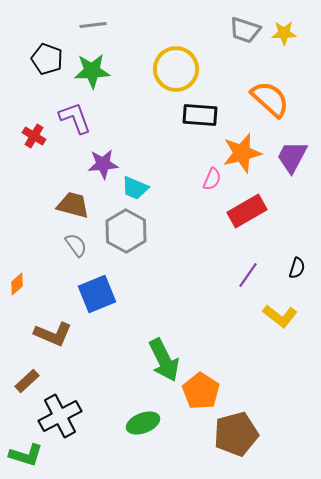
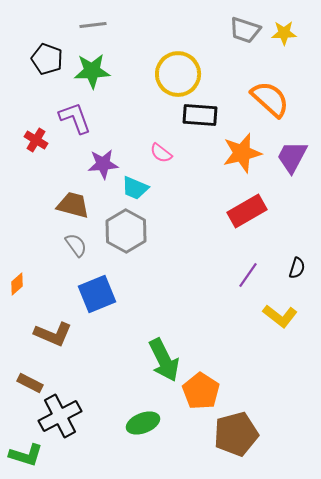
yellow circle: moved 2 px right, 5 px down
red cross: moved 2 px right, 4 px down
pink semicircle: moved 51 px left, 26 px up; rotated 105 degrees clockwise
brown rectangle: moved 3 px right, 2 px down; rotated 70 degrees clockwise
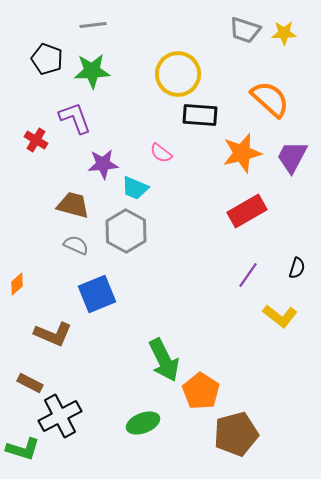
gray semicircle: rotated 30 degrees counterclockwise
green L-shape: moved 3 px left, 6 px up
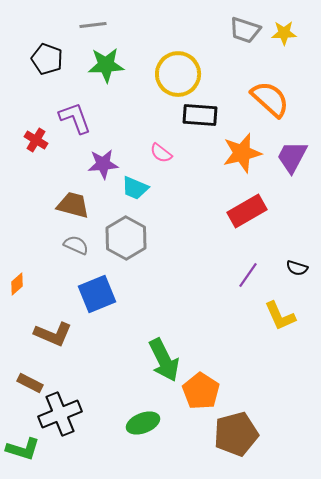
green star: moved 14 px right, 6 px up
gray hexagon: moved 7 px down
black semicircle: rotated 90 degrees clockwise
yellow L-shape: rotated 28 degrees clockwise
black cross: moved 2 px up; rotated 6 degrees clockwise
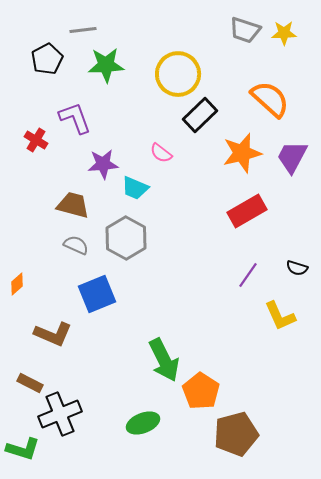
gray line: moved 10 px left, 5 px down
black pentagon: rotated 24 degrees clockwise
black rectangle: rotated 48 degrees counterclockwise
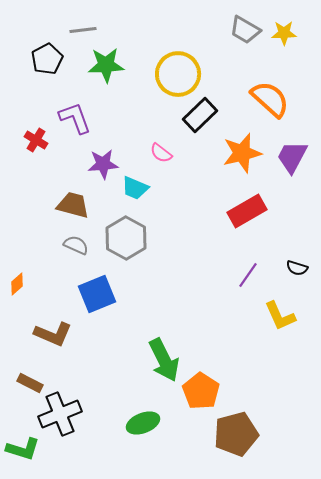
gray trapezoid: rotated 12 degrees clockwise
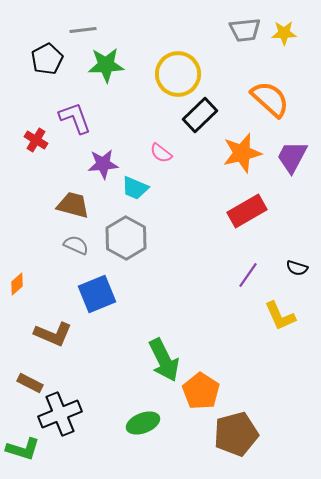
gray trapezoid: rotated 36 degrees counterclockwise
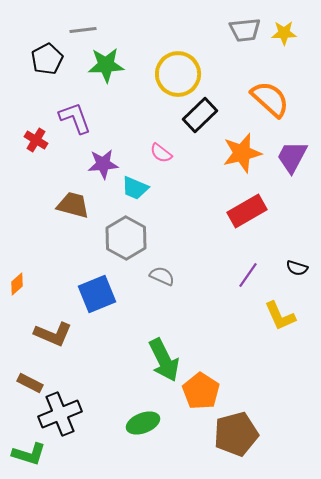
gray semicircle: moved 86 px right, 31 px down
green L-shape: moved 6 px right, 5 px down
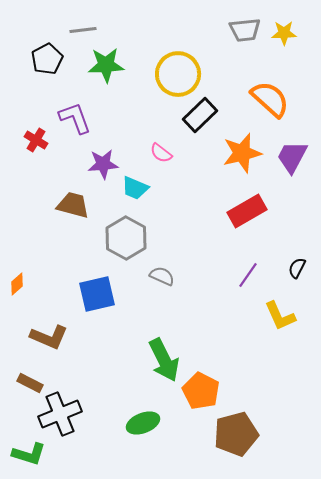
black semicircle: rotated 100 degrees clockwise
blue square: rotated 9 degrees clockwise
brown L-shape: moved 4 px left, 3 px down
orange pentagon: rotated 6 degrees counterclockwise
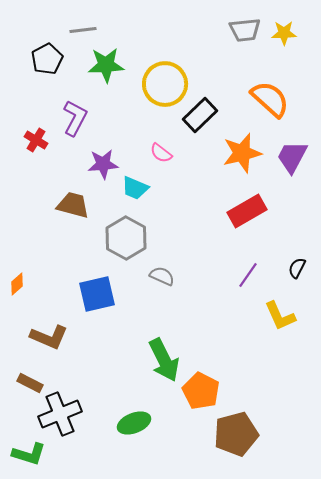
yellow circle: moved 13 px left, 10 px down
purple L-shape: rotated 48 degrees clockwise
green ellipse: moved 9 px left
